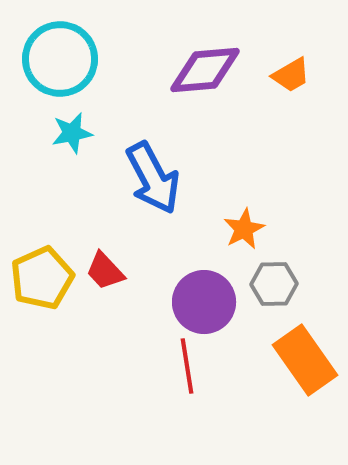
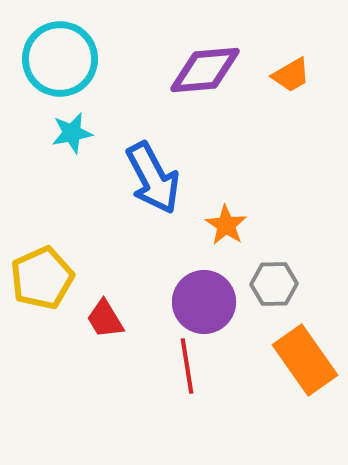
orange star: moved 18 px left, 4 px up; rotated 12 degrees counterclockwise
red trapezoid: moved 48 px down; rotated 12 degrees clockwise
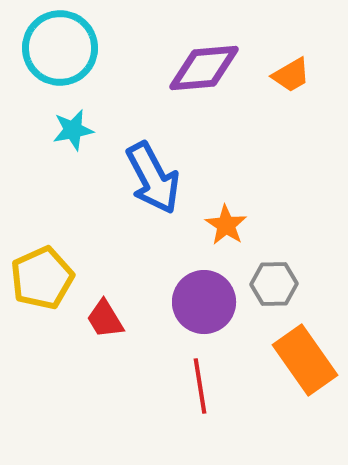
cyan circle: moved 11 px up
purple diamond: moved 1 px left, 2 px up
cyan star: moved 1 px right, 3 px up
red line: moved 13 px right, 20 px down
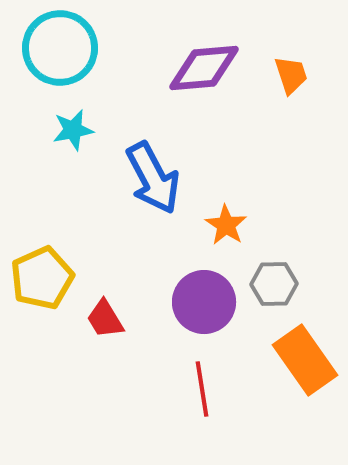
orange trapezoid: rotated 78 degrees counterclockwise
red line: moved 2 px right, 3 px down
